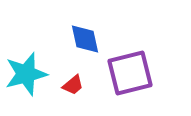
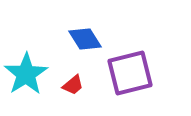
blue diamond: rotated 20 degrees counterclockwise
cyan star: rotated 18 degrees counterclockwise
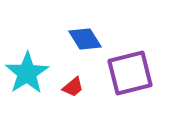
cyan star: moved 1 px right, 1 px up
red trapezoid: moved 2 px down
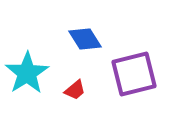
purple square: moved 4 px right, 1 px down
red trapezoid: moved 2 px right, 3 px down
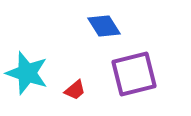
blue diamond: moved 19 px right, 13 px up
cyan star: rotated 21 degrees counterclockwise
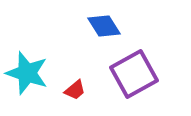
purple square: rotated 15 degrees counterclockwise
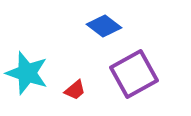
blue diamond: rotated 20 degrees counterclockwise
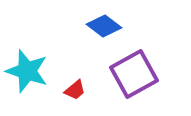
cyan star: moved 2 px up
